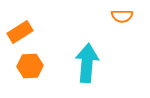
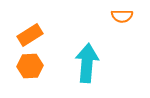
orange rectangle: moved 10 px right, 3 px down
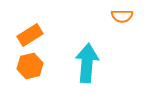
orange hexagon: rotated 10 degrees counterclockwise
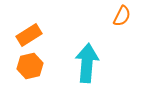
orange semicircle: rotated 65 degrees counterclockwise
orange rectangle: moved 1 px left
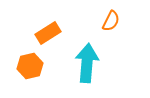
orange semicircle: moved 11 px left, 5 px down
orange rectangle: moved 19 px right, 2 px up
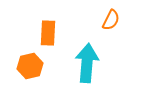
orange semicircle: moved 1 px up
orange rectangle: rotated 55 degrees counterclockwise
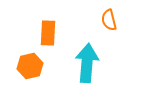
orange semicircle: moved 2 px left; rotated 140 degrees clockwise
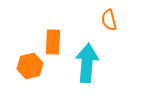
orange rectangle: moved 5 px right, 9 px down
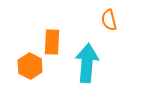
orange rectangle: moved 1 px left
orange hexagon: rotated 20 degrees counterclockwise
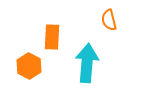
orange rectangle: moved 5 px up
orange hexagon: moved 1 px left
